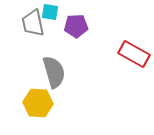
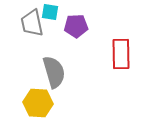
gray trapezoid: moved 1 px left
red rectangle: moved 13 px left; rotated 60 degrees clockwise
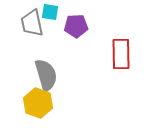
gray semicircle: moved 8 px left, 3 px down
yellow hexagon: rotated 16 degrees clockwise
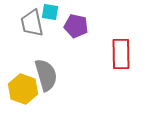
purple pentagon: rotated 15 degrees clockwise
yellow hexagon: moved 15 px left, 14 px up
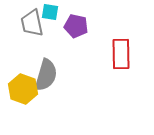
gray semicircle: rotated 32 degrees clockwise
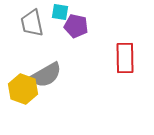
cyan square: moved 10 px right
red rectangle: moved 4 px right, 4 px down
gray semicircle: rotated 44 degrees clockwise
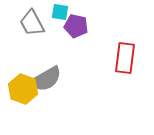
gray trapezoid: rotated 16 degrees counterclockwise
red rectangle: rotated 8 degrees clockwise
gray semicircle: moved 4 px down
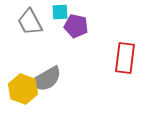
cyan square: rotated 12 degrees counterclockwise
gray trapezoid: moved 2 px left, 1 px up
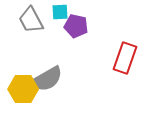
gray trapezoid: moved 1 px right, 2 px up
red rectangle: rotated 12 degrees clockwise
gray semicircle: moved 1 px right
yellow hexagon: rotated 20 degrees counterclockwise
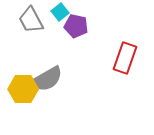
cyan square: rotated 36 degrees counterclockwise
